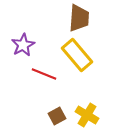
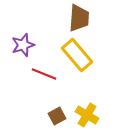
purple star: rotated 10 degrees clockwise
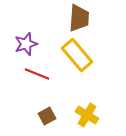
purple star: moved 3 px right, 1 px up
red line: moved 7 px left
brown square: moved 10 px left
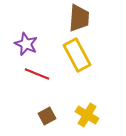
purple star: rotated 30 degrees counterclockwise
yellow rectangle: rotated 12 degrees clockwise
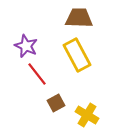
brown trapezoid: rotated 92 degrees counterclockwise
purple star: moved 2 px down
red line: rotated 30 degrees clockwise
brown square: moved 9 px right, 13 px up
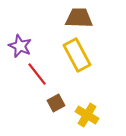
purple star: moved 6 px left
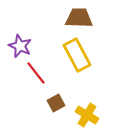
red line: moved 1 px left, 1 px up
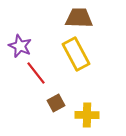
yellow rectangle: moved 1 px left, 1 px up
yellow cross: rotated 30 degrees counterclockwise
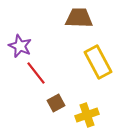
yellow rectangle: moved 22 px right, 8 px down
yellow cross: rotated 20 degrees counterclockwise
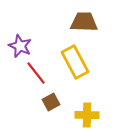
brown trapezoid: moved 5 px right, 4 px down
yellow rectangle: moved 23 px left
brown square: moved 5 px left, 1 px up
yellow cross: rotated 20 degrees clockwise
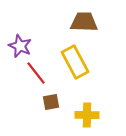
brown square: rotated 18 degrees clockwise
